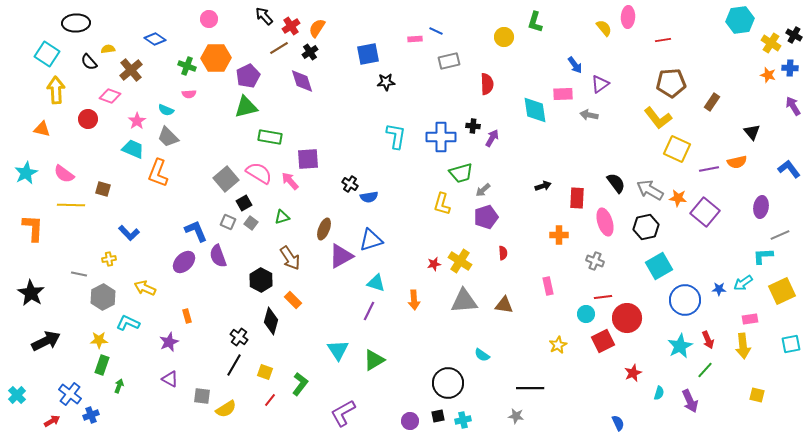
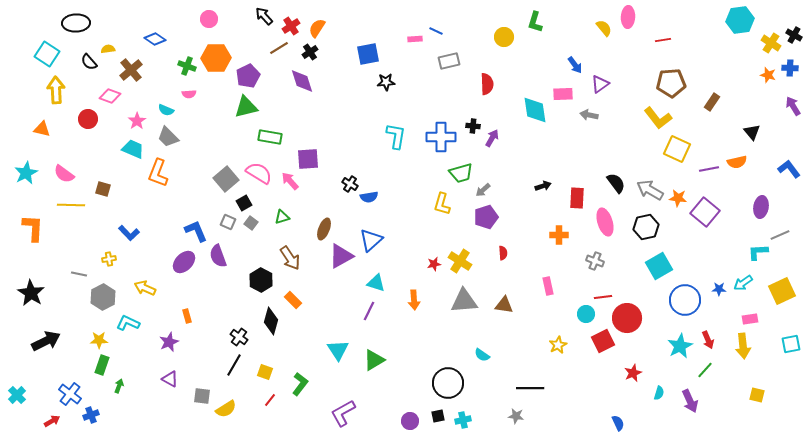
blue triangle at (371, 240): rotated 25 degrees counterclockwise
cyan L-shape at (763, 256): moved 5 px left, 4 px up
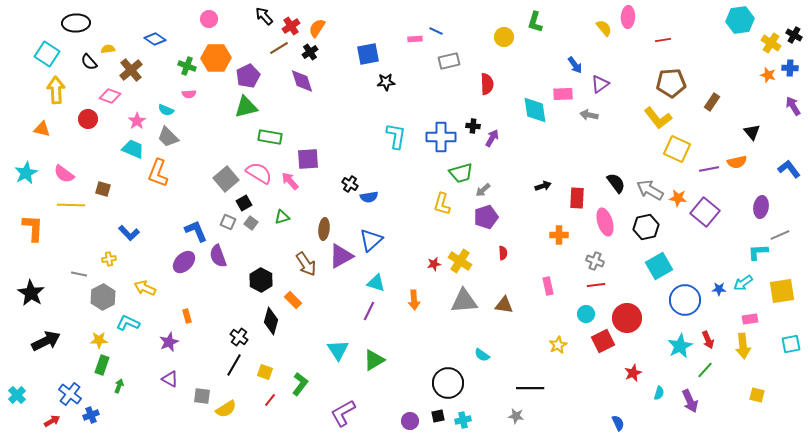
brown ellipse at (324, 229): rotated 15 degrees counterclockwise
brown arrow at (290, 258): moved 16 px right, 6 px down
yellow square at (782, 291): rotated 16 degrees clockwise
red line at (603, 297): moved 7 px left, 12 px up
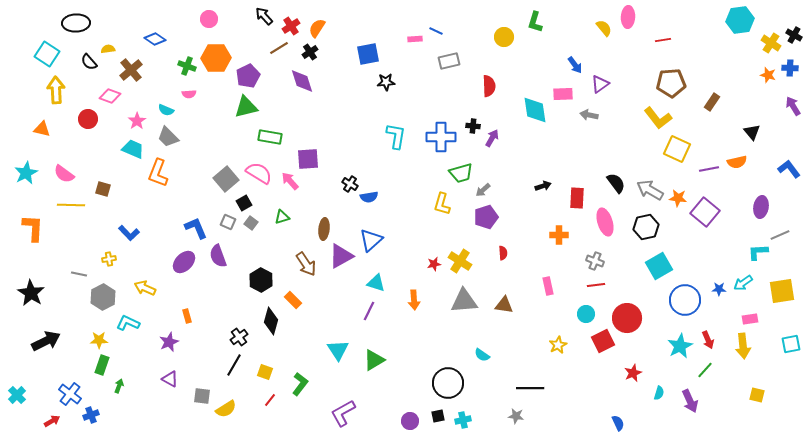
red semicircle at (487, 84): moved 2 px right, 2 px down
blue L-shape at (196, 231): moved 3 px up
black cross at (239, 337): rotated 18 degrees clockwise
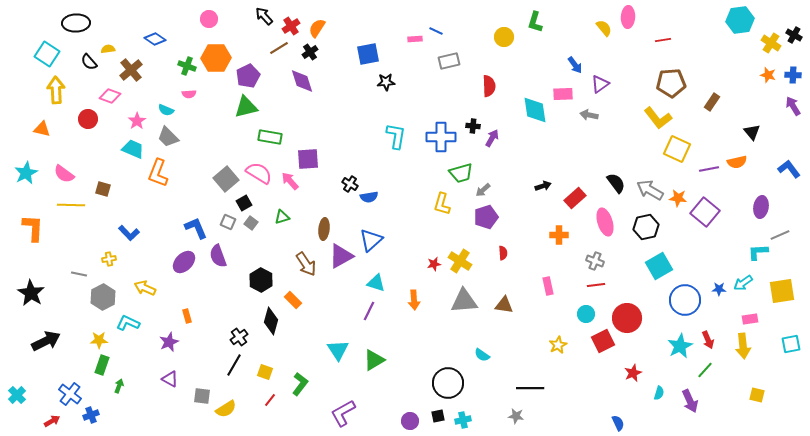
blue cross at (790, 68): moved 3 px right, 7 px down
red rectangle at (577, 198): moved 2 px left; rotated 45 degrees clockwise
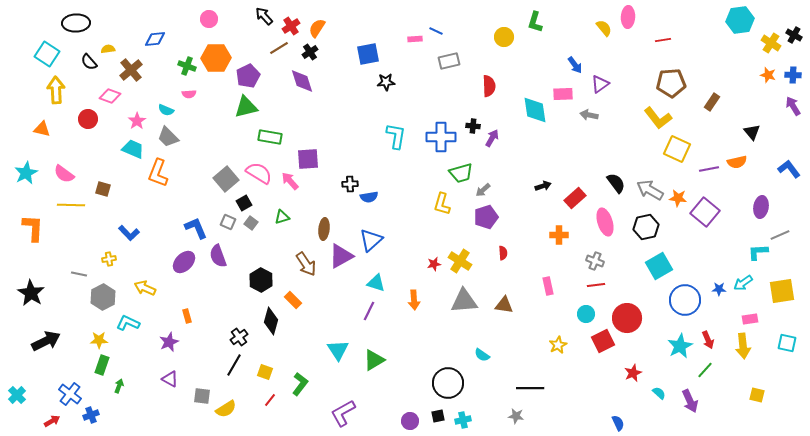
blue diamond at (155, 39): rotated 40 degrees counterclockwise
black cross at (350, 184): rotated 35 degrees counterclockwise
cyan square at (791, 344): moved 4 px left, 1 px up; rotated 24 degrees clockwise
cyan semicircle at (659, 393): rotated 64 degrees counterclockwise
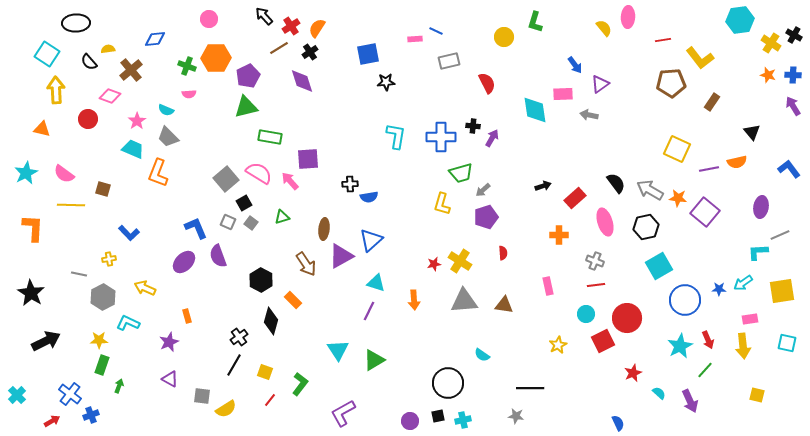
red semicircle at (489, 86): moved 2 px left, 3 px up; rotated 25 degrees counterclockwise
yellow L-shape at (658, 118): moved 42 px right, 60 px up
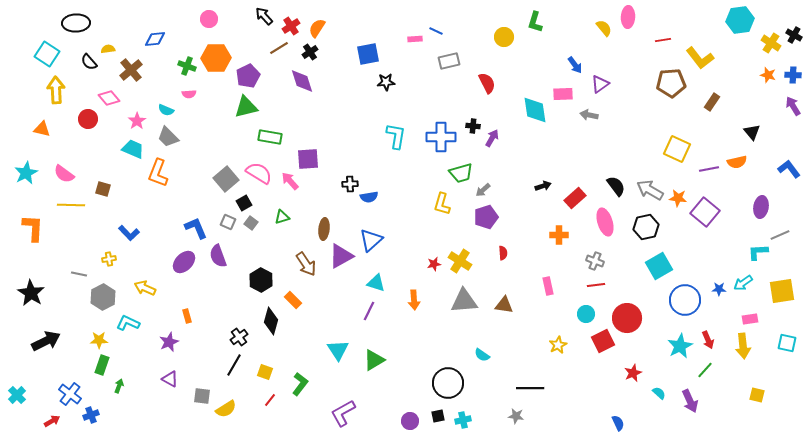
pink diamond at (110, 96): moved 1 px left, 2 px down; rotated 30 degrees clockwise
black semicircle at (616, 183): moved 3 px down
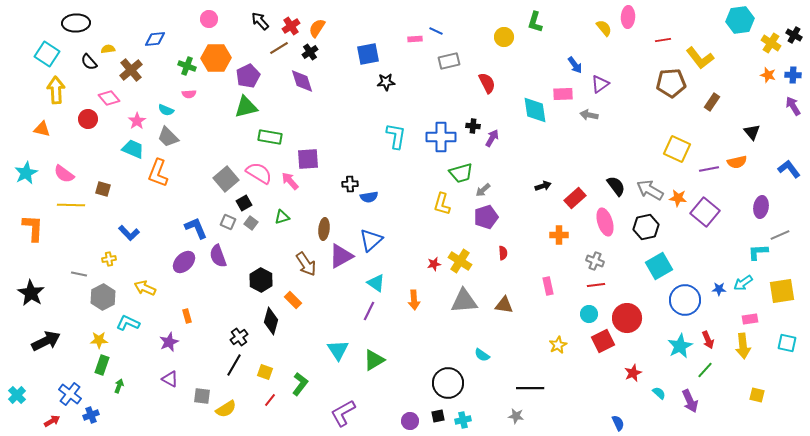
black arrow at (264, 16): moved 4 px left, 5 px down
cyan triangle at (376, 283): rotated 18 degrees clockwise
cyan circle at (586, 314): moved 3 px right
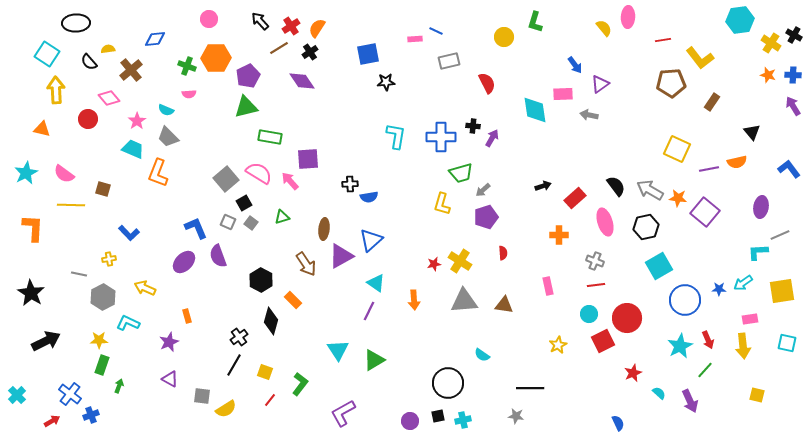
purple diamond at (302, 81): rotated 16 degrees counterclockwise
